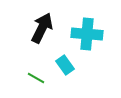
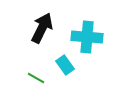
cyan cross: moved 3 px down
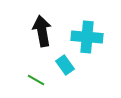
black arrow: moved 3 px down; rotated 36 degrees counterclockwise
green line: moved 2 px down
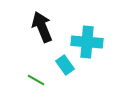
black arrow: moved 4 px up; rotated 12 degrees counterclockwise
cyan cross: moved 5 px down
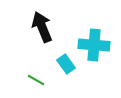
cyan cross: moved 7 px right, 3 px down
cyan rectangle: moved 1 px right, 1 px up
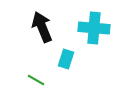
cyan cross: moved 17 px up
cyan rectangle: moved 5 px up; rotated 54 degrees clockwise
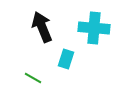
green line: moved 3 px left, 2 px up
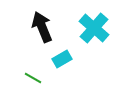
cyan cross: rotated 36 degrees clockwise
cyan rectangle: moved 4 px left; rotated 42 degrees clockwise
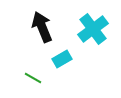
cyan cross: moved 1 px left, 1 px down; rotated 12 degrees clockwise
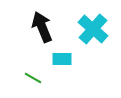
cyan cross: rotated 12 degrees counterclockwise
cyan rectangle: rotated 30 degrees clockwise
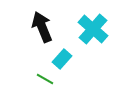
cyan rectangle: rotated 48 degrees counterclockwise
green line: moved 12 px right, 1 px down
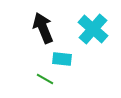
black arrow: moved 1 px right, 1 px down
cyan rectangle: rotated 54 degrees clockwise
